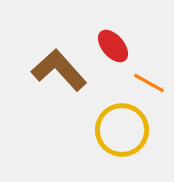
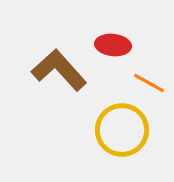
red ellipse: moved 1 px up; rotated 44 degrees counterclockwise
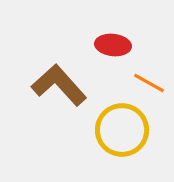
brown L-shape: moved 15 px down
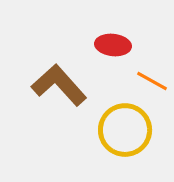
orange line: moved 3 px right, 2 px up
yellow circle: moved 3 px right
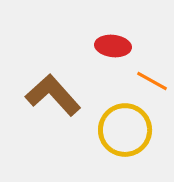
red ellipse: moved 1 px down
brown L-shape: moved 6 px left, 10 px down
